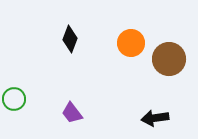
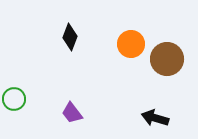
black diamond: moved 2 px up
orange circle: moved 1 px down
brown circle: moved 2 px left
black arrow: rotated 24 degrees clockwise
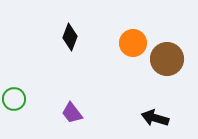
orange circle: moved 2 px right, 1 px up
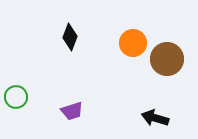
green circle: moved 2 px right, 2 px up
purple trapezoid: moved 2 px up; rotated 70 degrees counterclockwise
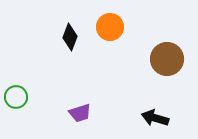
orange circle: moved 23 px left, 16 px up
purple trapezoid: moved 8 px right, 2 px down
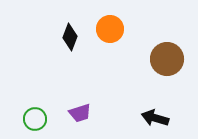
orange circle: moved 2 px down
green circle: moved 19 px right, 22 px down
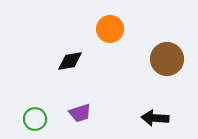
black diamond: moved 24 px down; rotated 60 degrees clockwise
black arrow: rotated 12 degrees counterclockwise
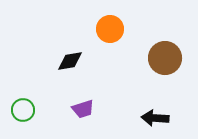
brown circle: moved 2 px left, 1 px up
purple trapezoid: moved 3 px right, 4 px up
green circle: moved 12 px left, 9 px up
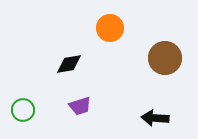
orange circle: moved 1 px up
black diamond: moved 1 px left, 3 px down
purple trapezoid: moved 3 px left, 3 px up
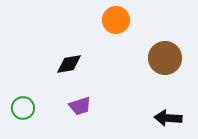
orange circle: moved 6 px right, 8 px up
green circle: moved 2 px up
black arrow: moved 13 px right
